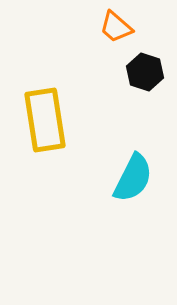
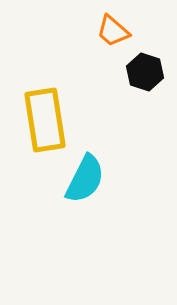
orange trapezoid: moved 3 px left, 4 px down
cyan semicircle: moved 48 px left, 1 px down
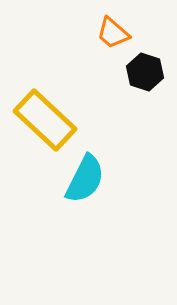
orange trapezoid: moved 2 px down
yellow rectangle: rotated 38 degrees counterclockwise
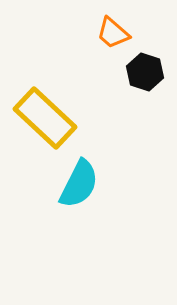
yellow rectangle: moved 2 px up
cyan semicircle: moved 6 px left, 5 px down
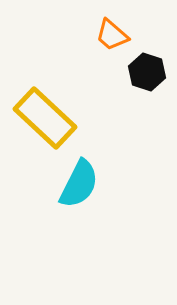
orange trapezoid: moved 1 px left, 2 px down
black hexagon: moved 2 px right
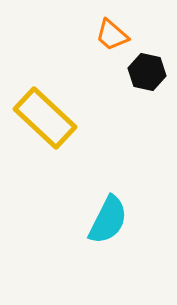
black hexagon: rotated 6 degrees counterclockwise
cyan semicircle: moved 29 px right, 36 px down
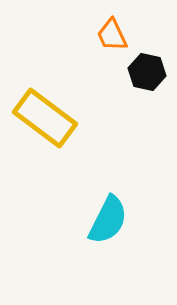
orange trapezoid: rotated 24 degrees clockwise
yellow rectangle: rotated 6 degrees counterclockwise
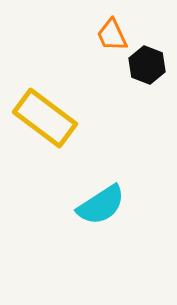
black hexagon: moved 7 px up; rotated 9 degrees clockwise
cyan semicircle: moved 7 px left, 15 px up; rotated 30 degrees clockwise
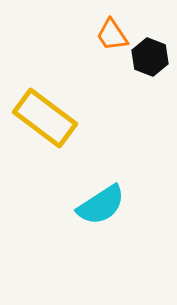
orange trapezoid: rotated 9 degrees counterclockwise
black hexagon: moved 3 px right, 8 px up
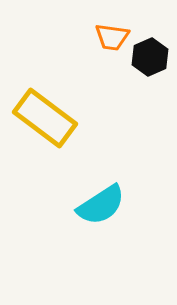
orange trapezoid: moved 2 px down; rotated 48 degrees counterclockwise
black hexagon: rotated 15 degrees clockwise
